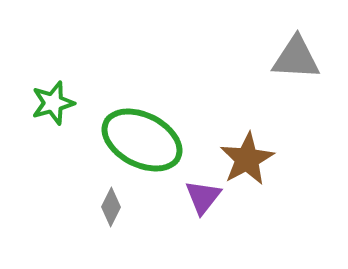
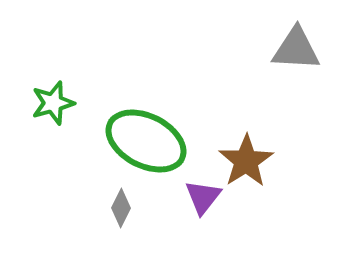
gray triangle: moved 9 px up
green ellipse: moved 4 px right, 1 px down
brown star: moved 1 px left, 2 px down; rotated 4 degrees counterclockwise
gray diamond: moved 10 px right, 1 px down
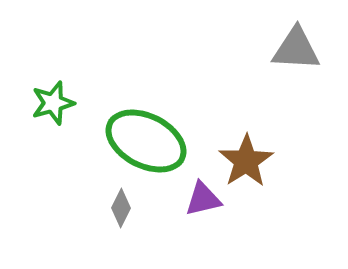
purple triangle: moved 2 px down; rotated 39 degrees clockwise
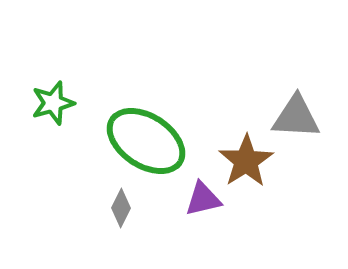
gray triangle: moved 68 px down
green ellipse: rotated 6 degrees clockwise
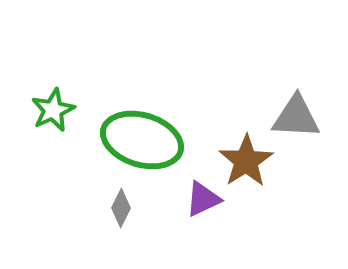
green star: moved 7 px down; rotated 9 degrees counterclockwise
green ellipse: moved 4 px left, 1 px up; rotated 16 degrees counterclockwise
purple triangle: rotated 12 degrees counterclockwise
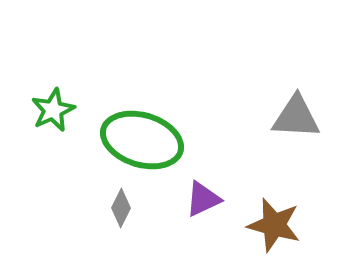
brown star: moved 28 px right, 64 px down; rotated 24 degrees counterclockwise
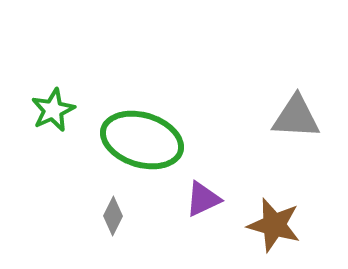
gray diamond: moved 8 px left, 8 px down
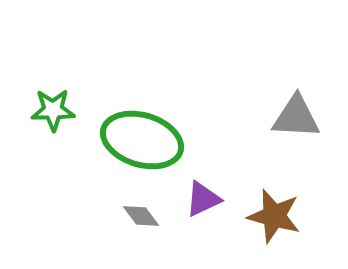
green star: rotated 24 degrees clockwise
gray diamond: moved 28 px right; rotated 63 degrees counterclockwise
brown star: moved 9 px up
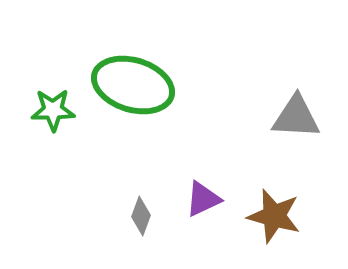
green ellipse: moved 9 px left, 55 px up
gray diamond: rotated 57 degrees clockwise
